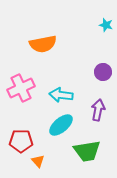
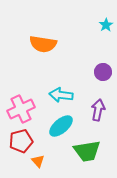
cyan star: rotated 24 degrees clockwise
orange semicircle: rotated 20 degrees clockwise
pink cross: moved 21 px down
cyan ellipse: moved 1 px down
red pentagon: rotated 15 degrees counterclockwise
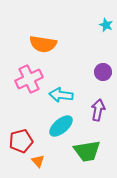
cyan star: rotated 16 degrees counterclockwise
pink cross: moved 8 px right, 30 px up
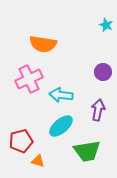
orange triangle: rotated 32 degrees counterclockwise
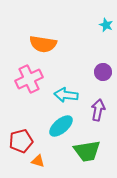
cyan arrow: moved 5 px right
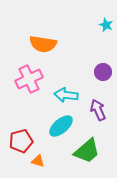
purple arrow: rotated 35 degrees counterclockwise
green trapezoid: rotated 32 degrees counterclockwise
